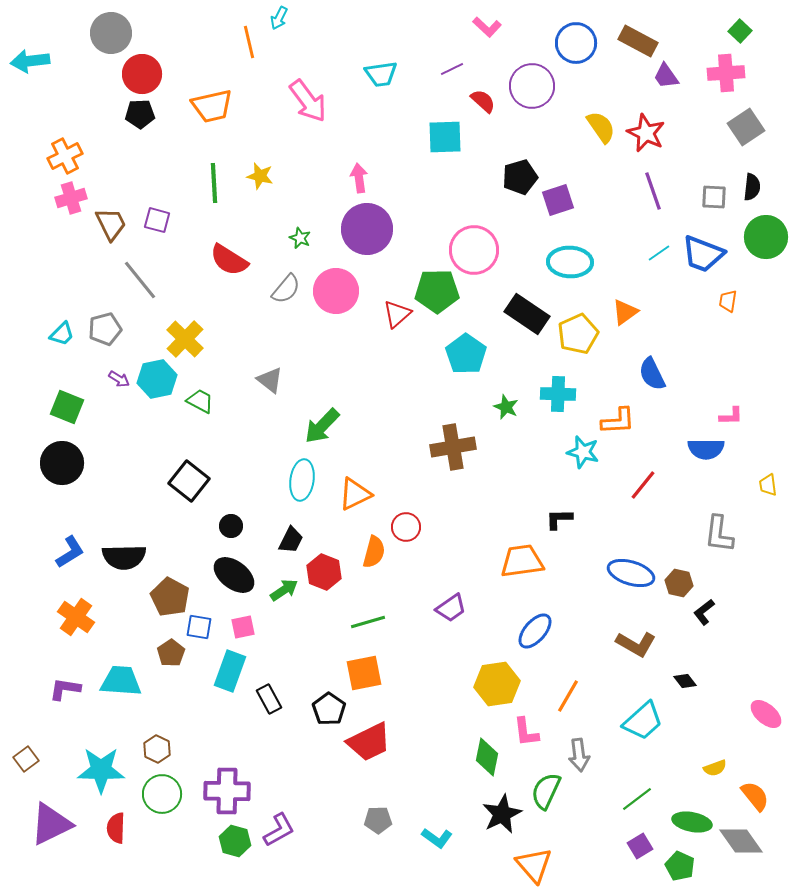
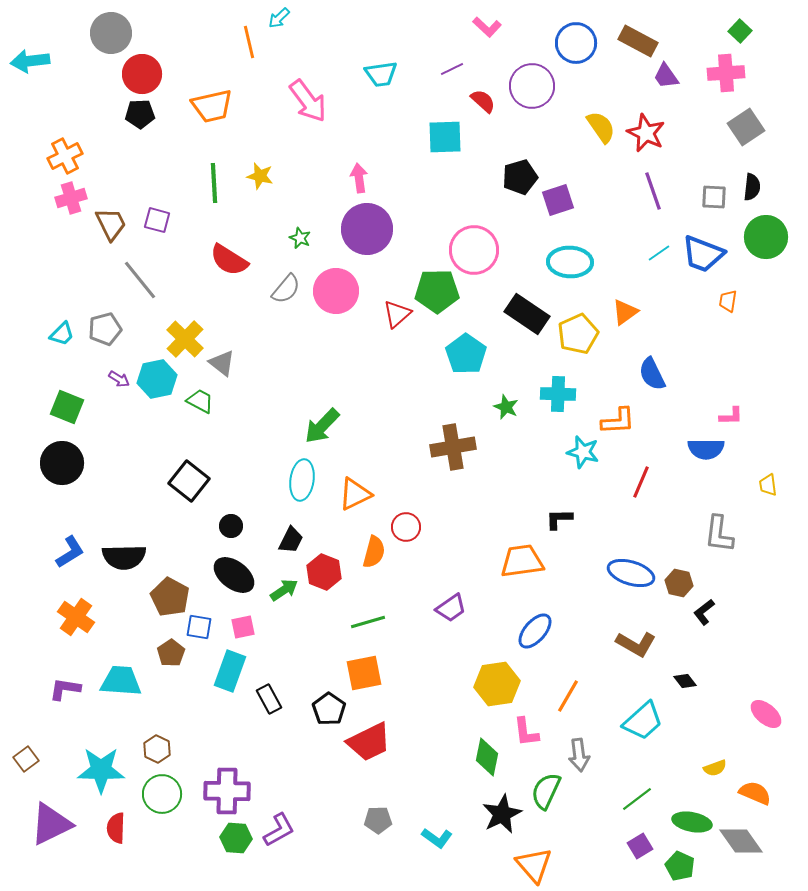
cyan arrow at (279, 18): rotated 20 degrees clockwise
gray triangle at (270, 380): moved 48 px left, 17 px up
red line at (643, 485): moved 2 px left, 3 px up; rotated 16 degrees counterclockwise
orange semicircle at (755, 796): moved 3 px up; rotated 28 degrees counterclockwise
green hexagon at (235, 841): moved 1 px right, 3 px up; rotated 12 degrees counterclockwise
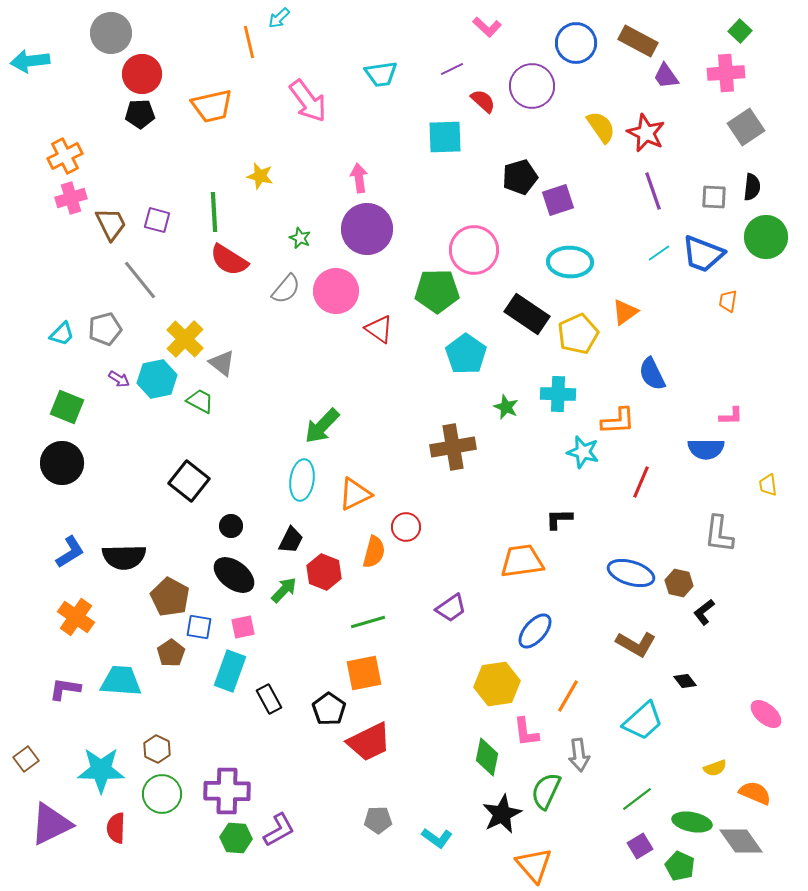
green line at (214, 183): moved 29 px down
red triangle at (397, 314): moved 18 px left, 15 px down; rotated 44 degrees counterclockwise
green arrow at (284, 590): rotated 12 degrees counterclockwise
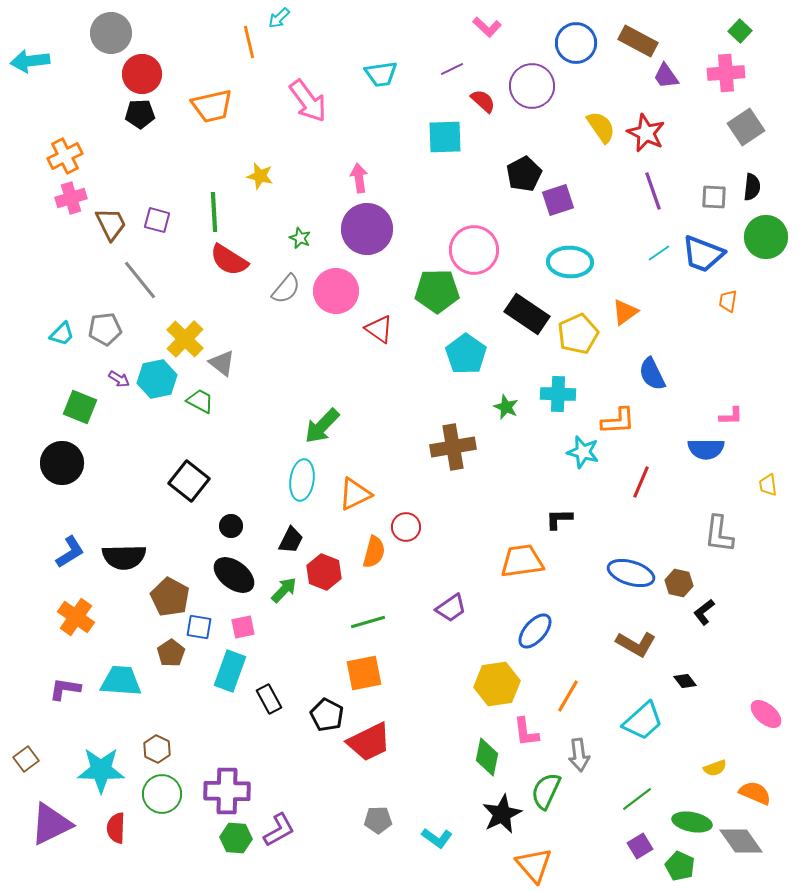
black pentagon at (520, 177): moved 4 px right, 3 px up; rotated 12 degrees counterclockwise
gray pentagon at (105, 329): rotated 8 degrees clockwise
green square at (67, 407): moved 13 px right
black pentagon at (329, 709): moved 2 px left, 6 px down; rotated 8 degrees counterclockwise
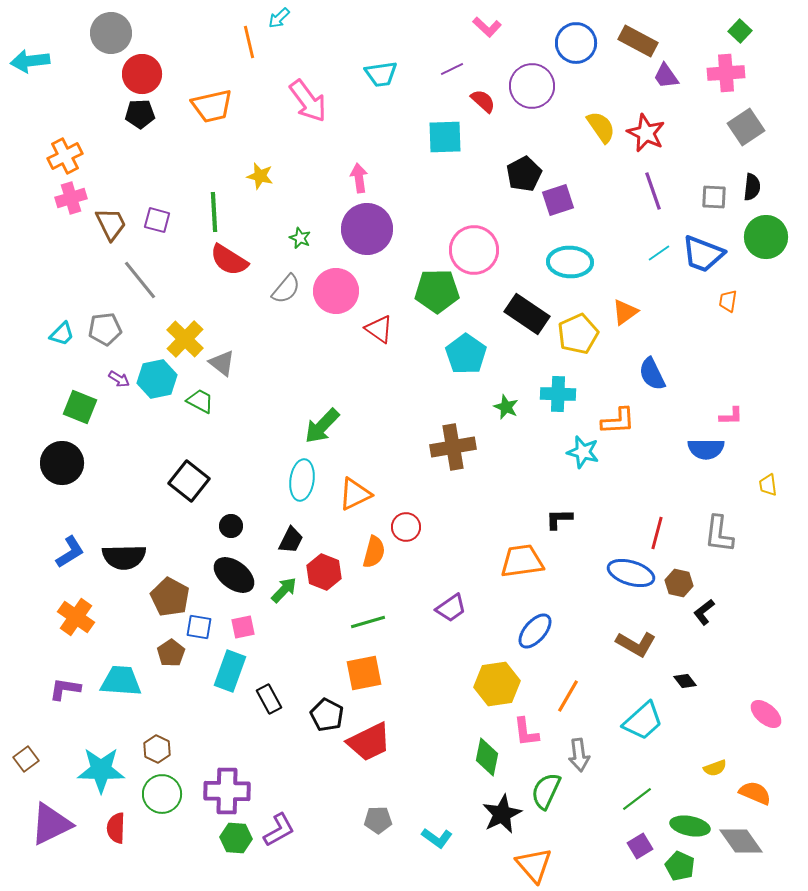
red line at (641, 482): moved 16 px right, 51 px down; rotated 8 degrees counterclockwise
green ellipse at (692, 822): moved 2 px left, 4 px down
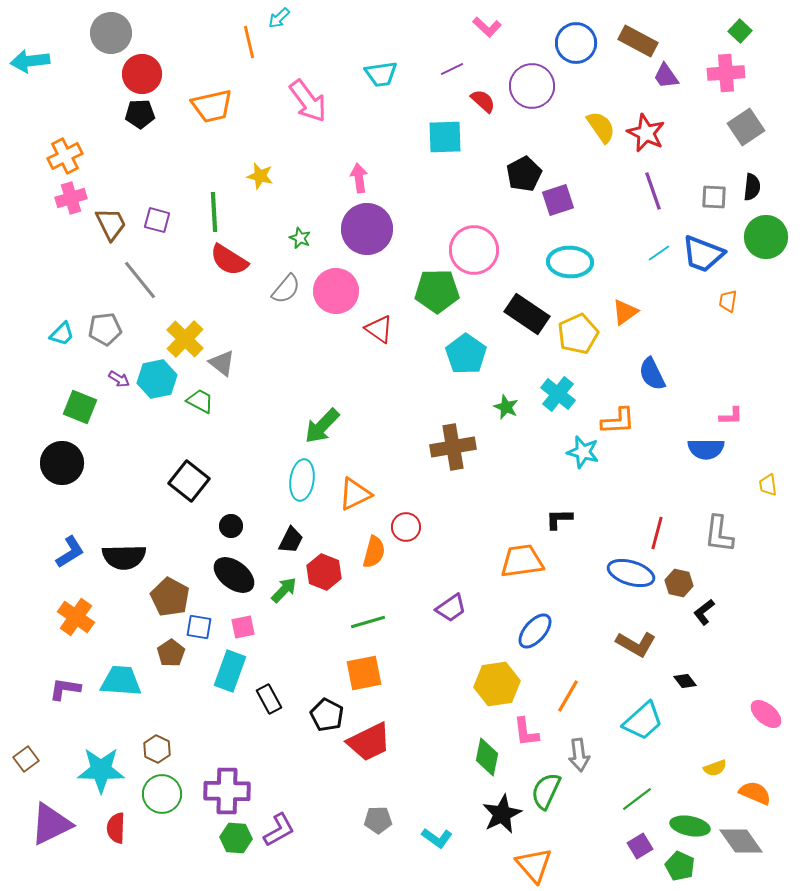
cyan cross at (558, 394): rotated 36 degrees clockwise
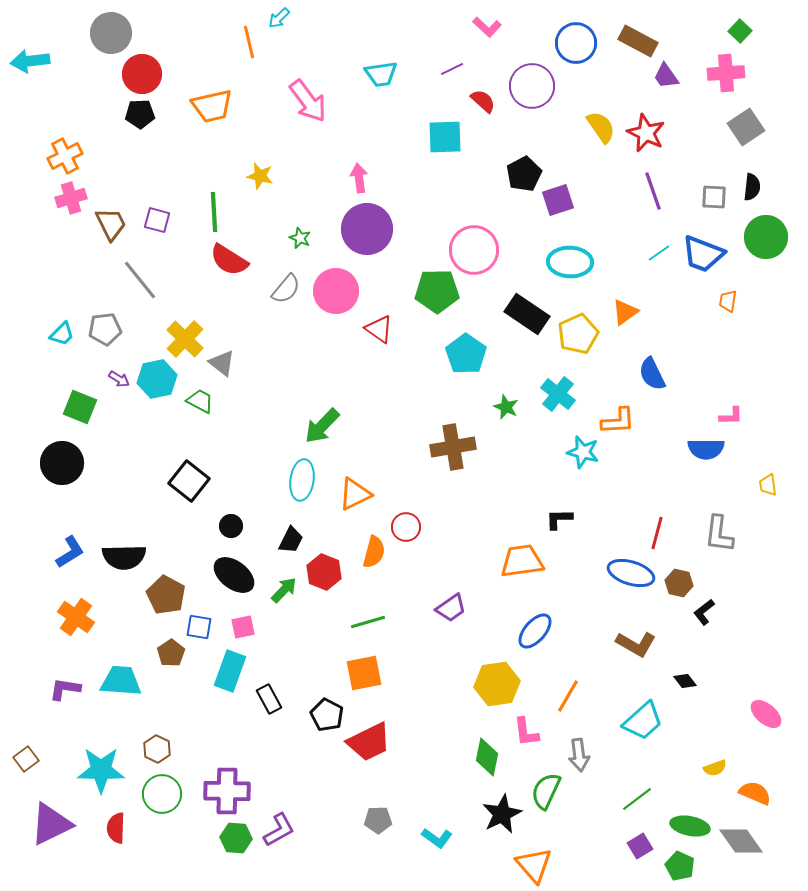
brown pentagon at (170, 597): moved 4 px left, 2 px up
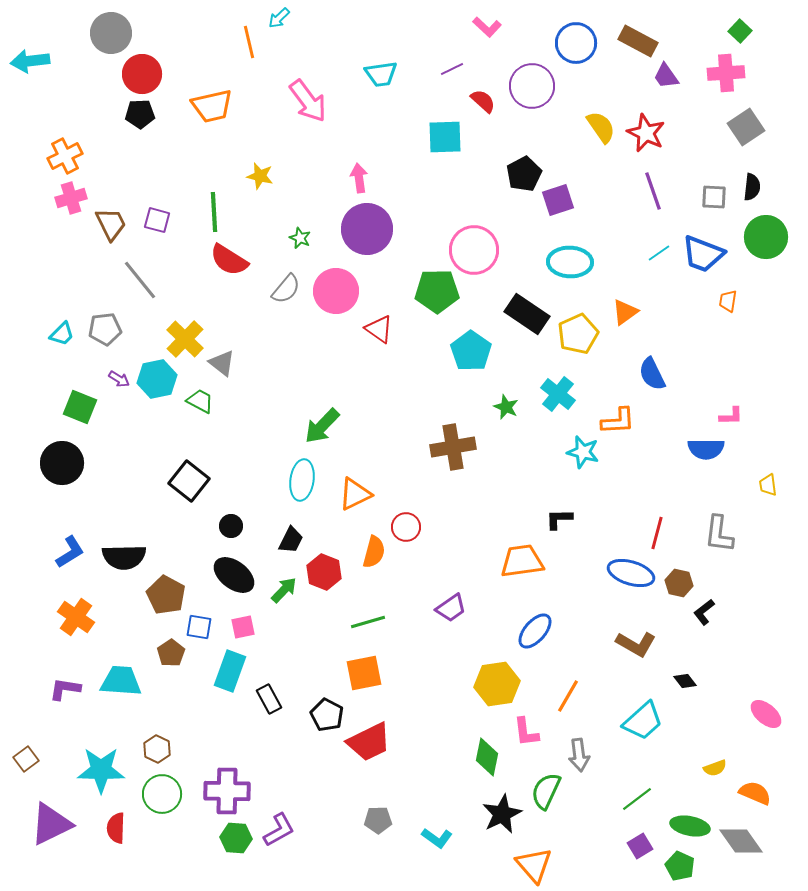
cyan pentagon at (466, 354): moved 5 px right, 3 px up
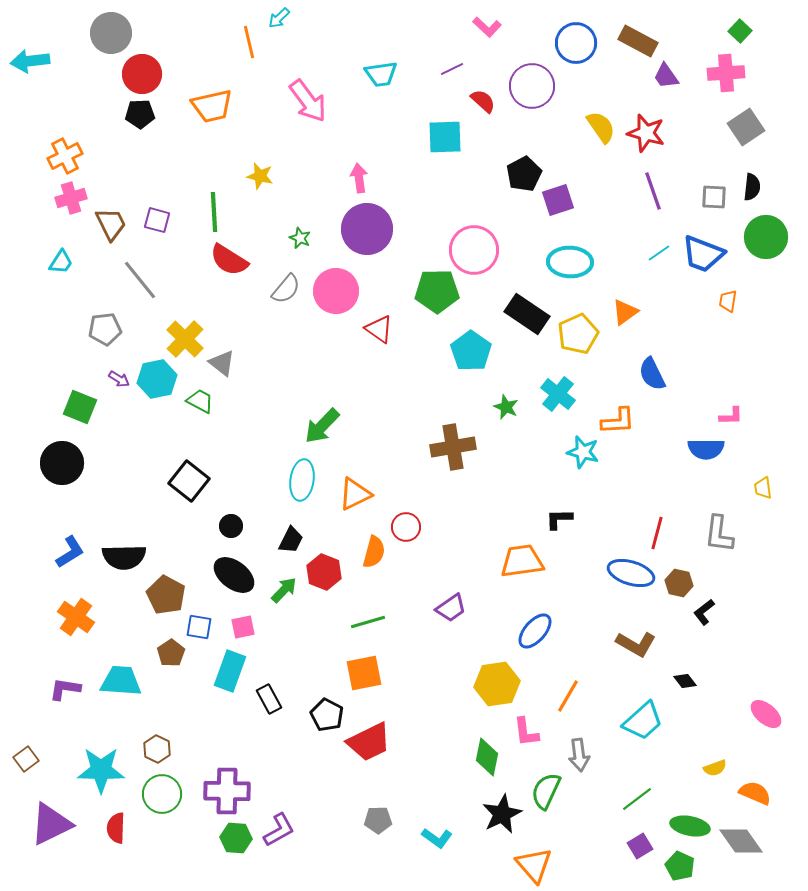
red star at (646, 133): rotated 9 degrees counterclockwise
cyan trapezoid at (62, 334): moved 1 px left, 72 px up; rotated 12 degrees counterclockwise
yellow trapezoid at (768, 485): moved 5 px left, 3 px down
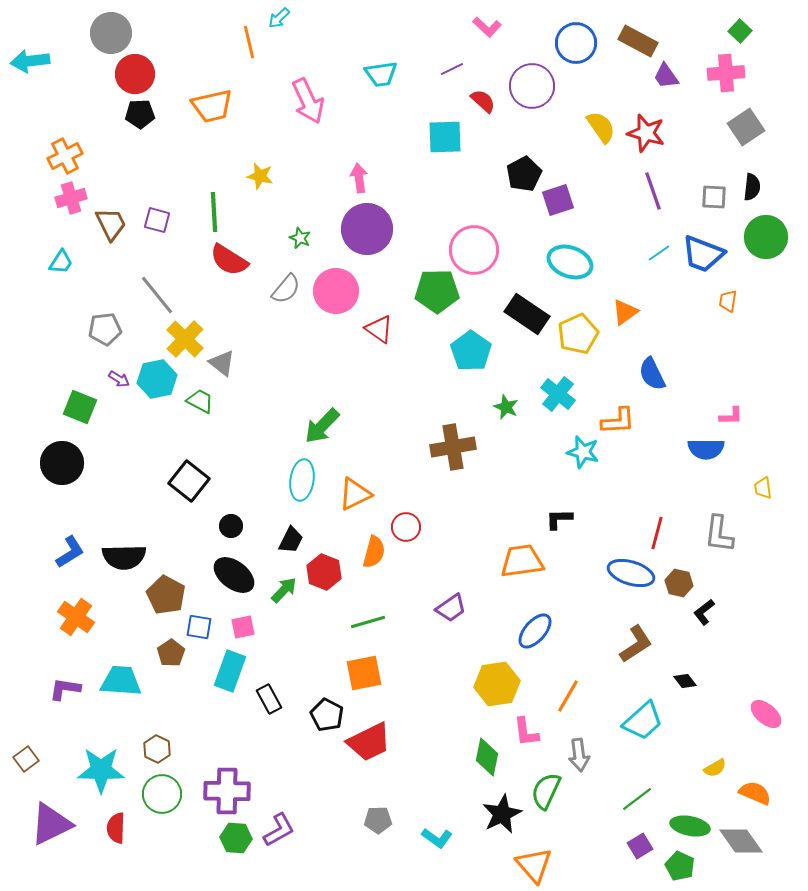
red circle at (142, 74): moved 7 px left
pink arrow at (308, 101): rotated 12 degrees clockwise
cyan ellipse at (570, 262): rotated 18 degrees clockwise
gray line at (140, 280): moved 17 px right, 15 px down
brown L-shape at (636, 644): rotated 63 degrees counterclockwise
yellow semicircle at (715, 768): rotated 10 degrees counterclockwise
